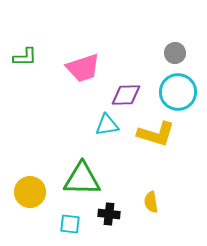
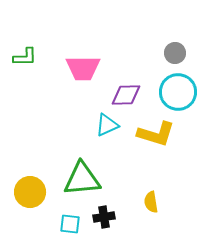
pink trapezoid: rotated 18 degrees clockwise
cyan triangle: rotated 15 degrees counterclockwise
green triangle: rotated 6 degrees counterclockwise
black cross: moved 5 px left, 3 px down; rotated 15 degrees counterclockwise
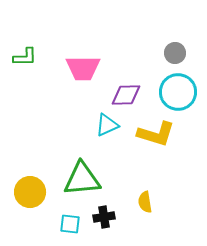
yellow semicircle: moved 6 px left
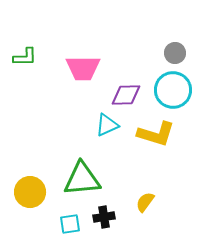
cyan circle: moved 5 px left, 2 px up
yellow semicircle: rotated 45 degrees clockwise
cyan square: rotated 15 degrees counterclockwise
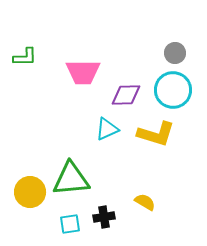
pink trapezoid: moved 4 px down
cyan triangle: moved 4 px down
green triangle: moved 11 px left
yellow semicircle: rotated 85 degrees clockwise
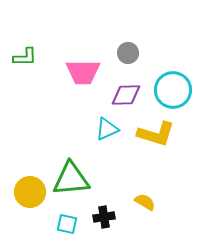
gray circle: moved 47 px left
cyan square: moved 3 px left; rotated 20 degrees clockwise
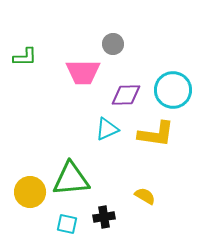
gray circle: moved 15 px left, 9 px up
yellow L-shape: rotated 9 degrees counterclockwise
yellow semicircle: moved 6 px up
